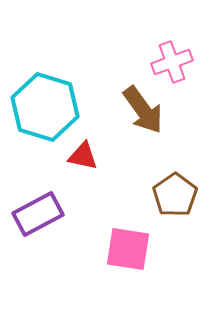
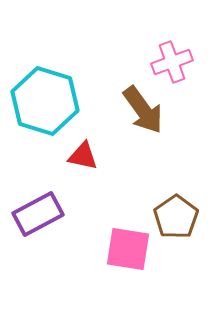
cyan hexagon: moved 6 px up
brown pentagon: moved 1 px right, 22 px down
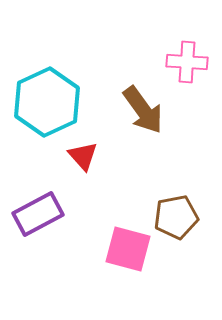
pink cross: moved 15 px right; rotated 24 degrees clockwise
cyan hexagon: moved 2 px right, 1 px down; rotated 18 degrees clockwise
red triangle: rotated 36 degrees clockwise
brown pentagon: rotated 24 degrees clockwise
pink square: rotated 6 degrees clockwise
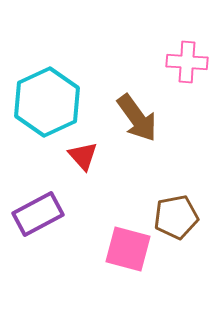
brown arrow: moved 6 px left, 8 px down
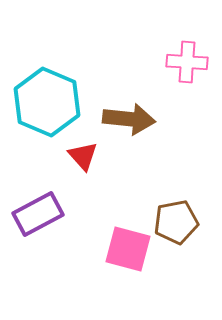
cyan hexagon: rotated 12 degrees counterclockwise
brown arrow: moved 8 px left, 1 px down; rotated 48 degrees counterclockwise
brown pentagon: moved 5 px down
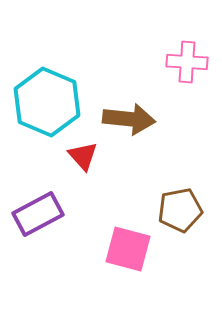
brown pentagon: moved 4 px right, 12 px up
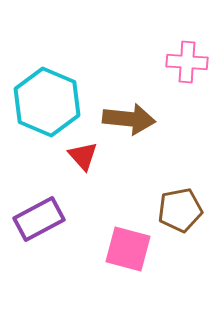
purple rectangle: moved 1 px right, 5 px down
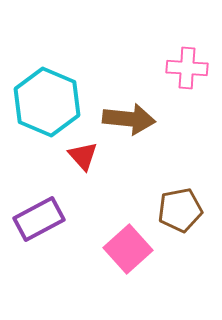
pink cross: moved 6 px down
pink square: rotated 33 degrees clockwise
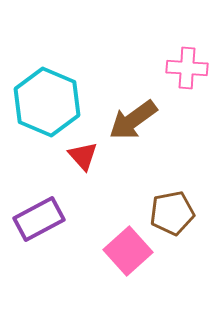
brown arrow: moved 4 px right, 1 px down; rotated 138 degrees clockwise
brown pentagon: moved 8 px left, 3 px down
pink square: moved 2 px down
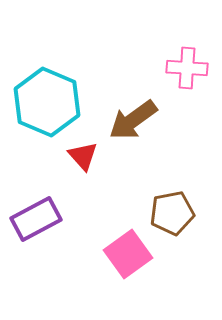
purple rectangle: moved 3 px left
pink square: moved 3 px down; rotated 6 degrees clockwise
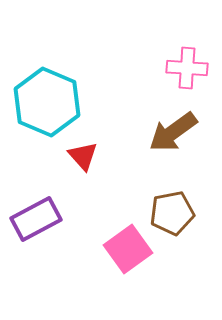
brown arrow: moved 40 px right, 12 px down
pink square: moved 5 px up
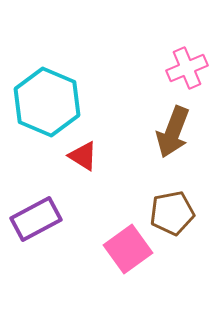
pink cross: rotated 27 degrees counterclockwise
brown arrow: rotated 33 degrees counterclockwise
red triangle: rotated 16 degrees counterclockwise
